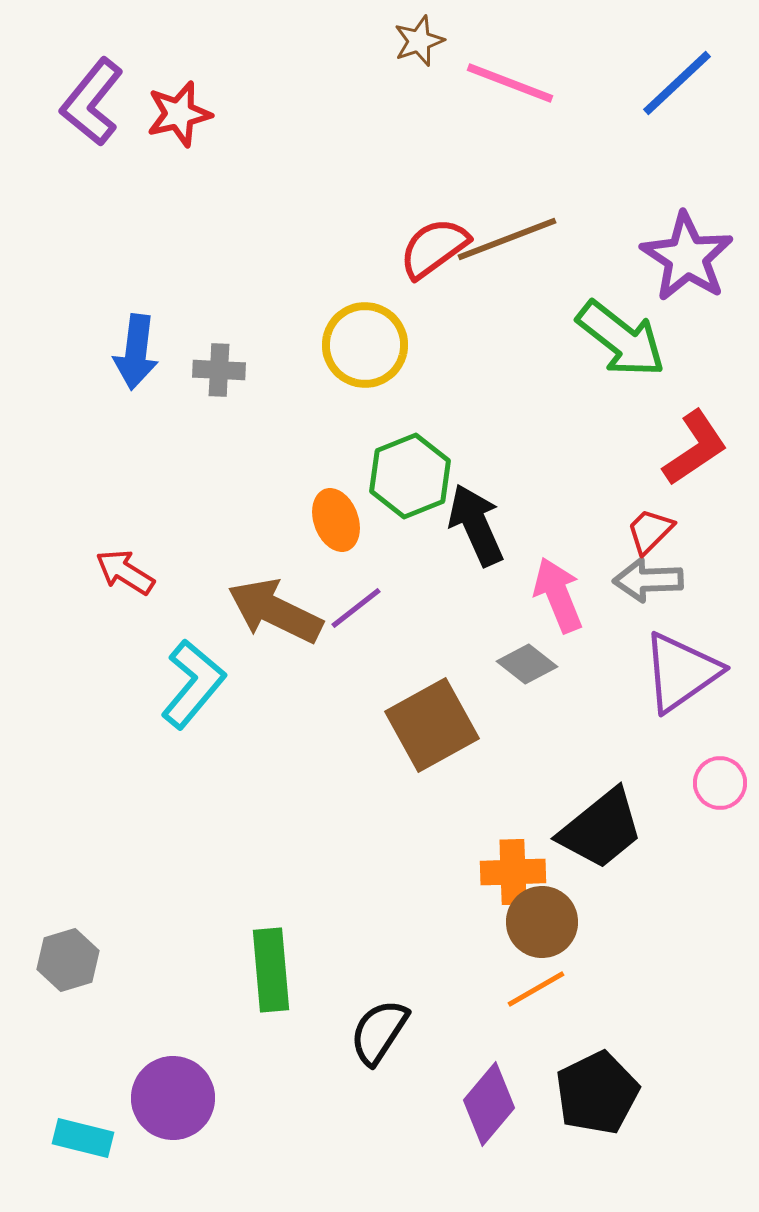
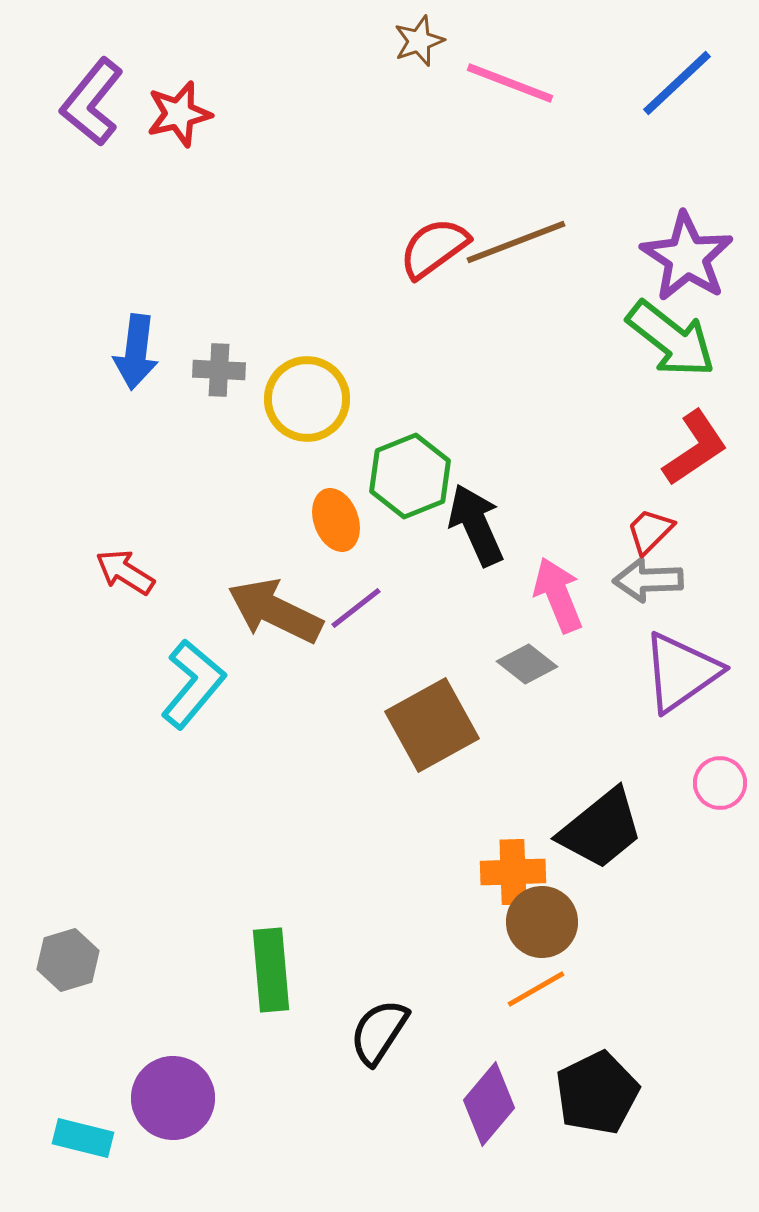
brown line: moved 9 px right, 3 px down
green arrow: moved 50 px right
yellow circle: moved 58 px left, 54 px down
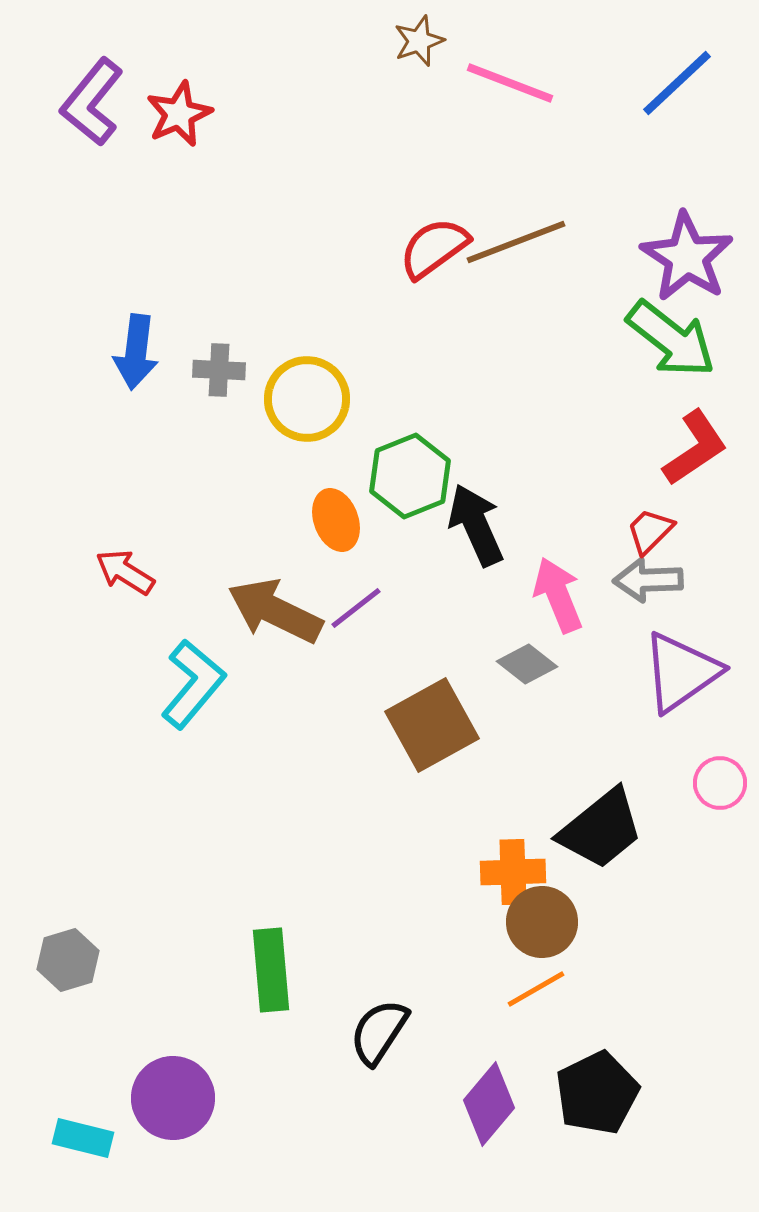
red star: rotated 10 degrees counterclockwise
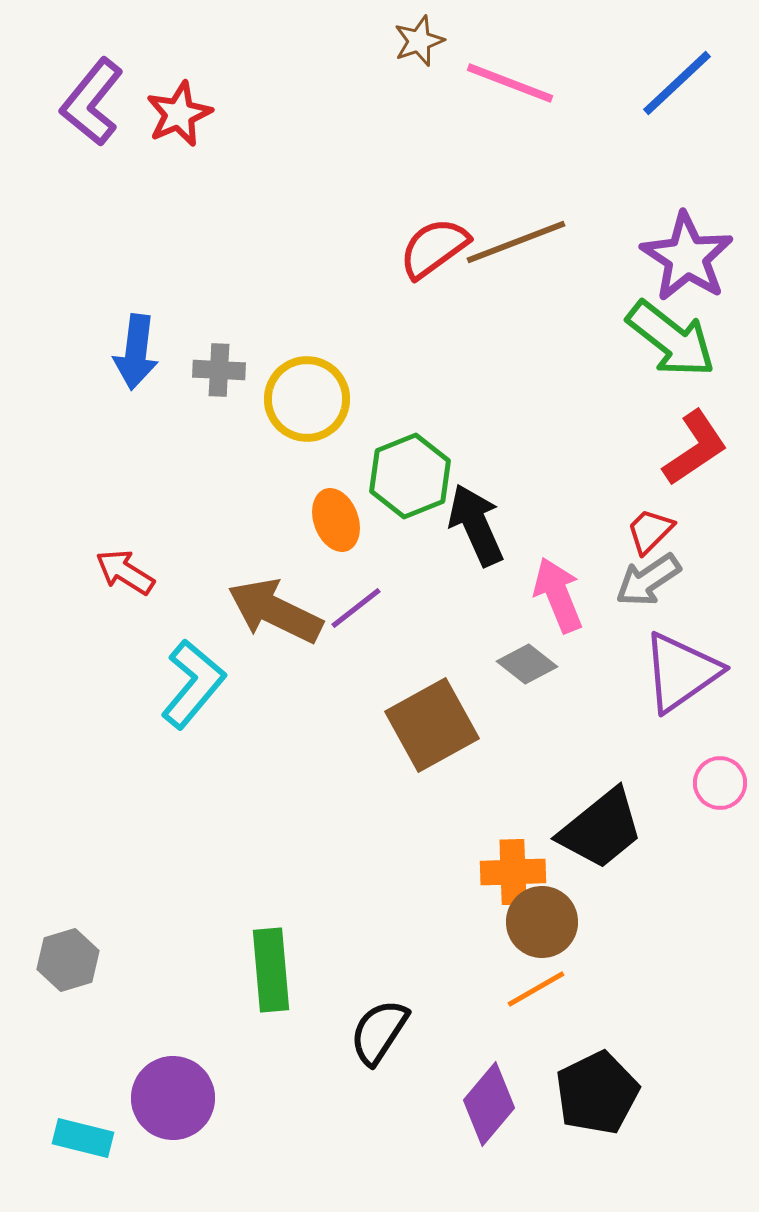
gray arrow: rotated 32 degrees counterclockwise
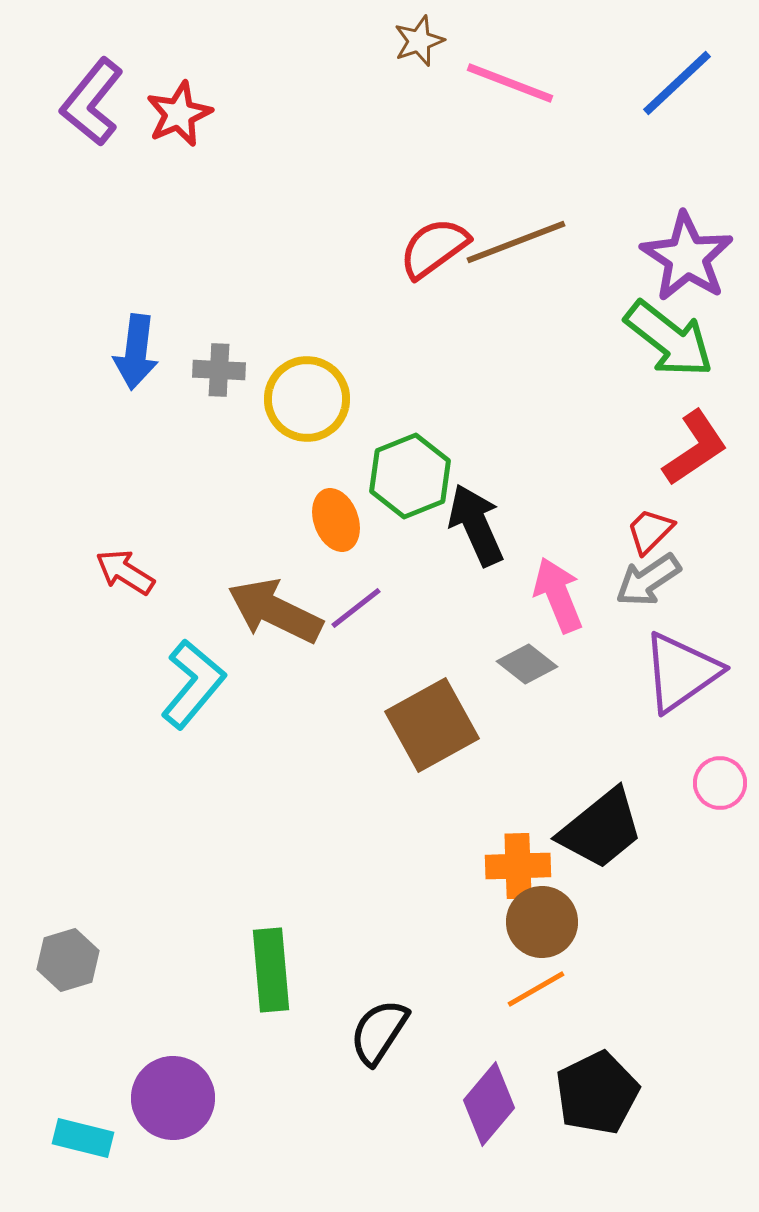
green arrow: moved 2 px left
orange cross: moved 5 px right, 6 px up
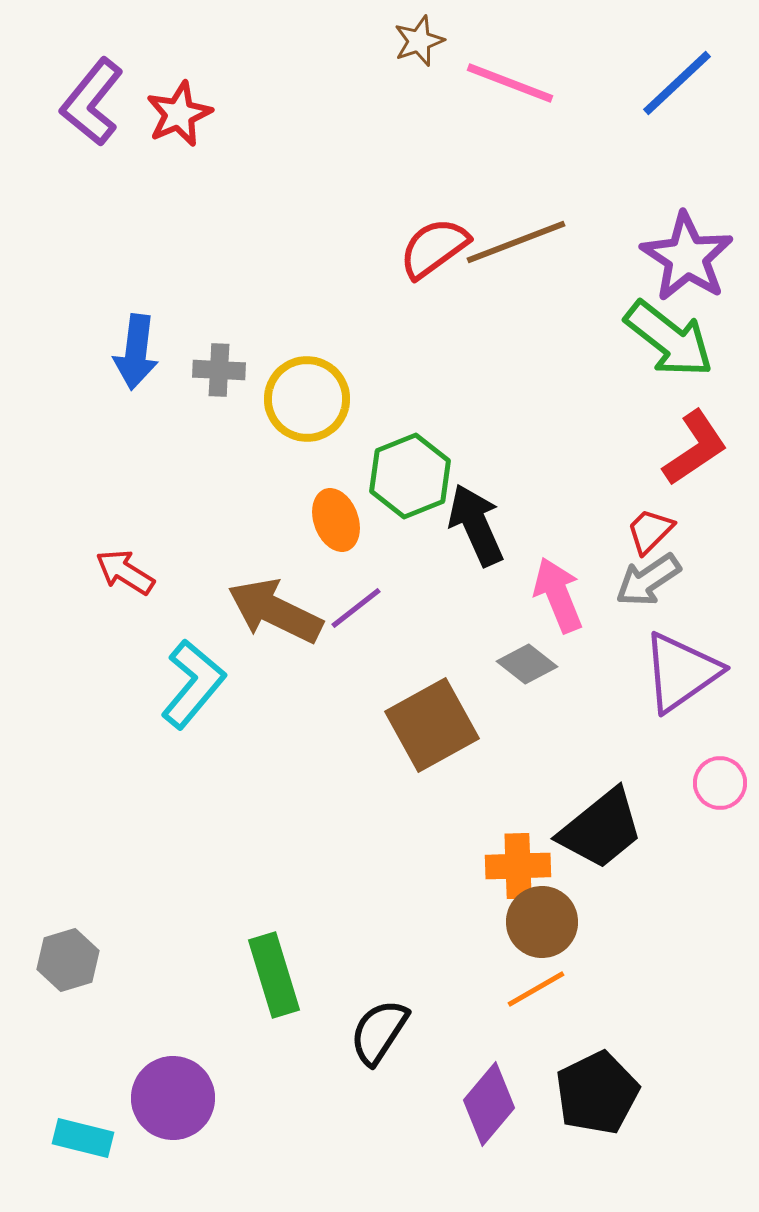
green rectangle: moved 3 px right, 5 px down; rotated 12 degrees counterclockwise
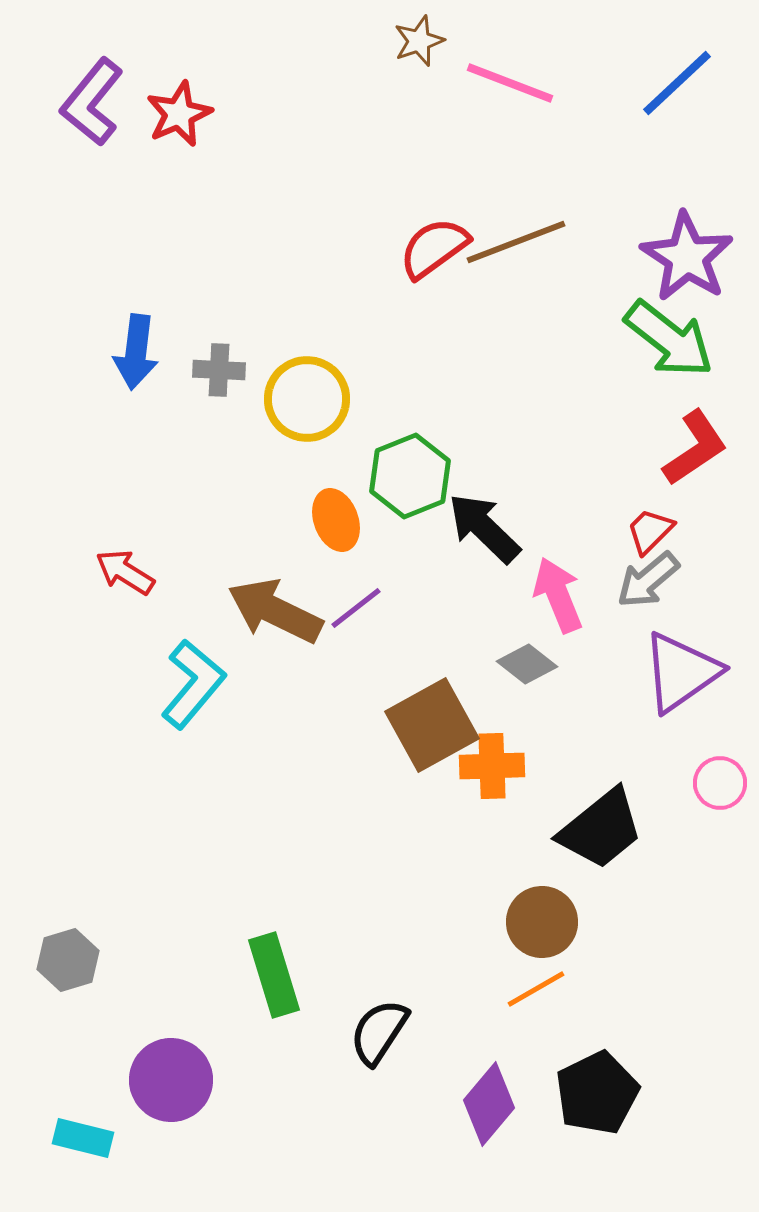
black arrow: moved 8 px right, 3 px down; rotated 22 degrees counterclockwise
gray arrow: rotated 6 degrees counterclockwise
orange cross: moved 26 px left, 100 px up
purple circle: moved 2 px left, 18 px up
